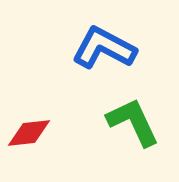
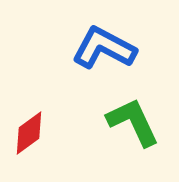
red diamond: rotated 30 degrees counterclockwise
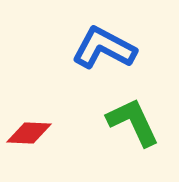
red diamond: rotated 39 degrees clockwise
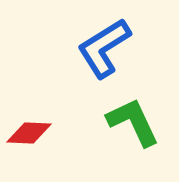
blue L-shape: rotated 60 degrees counterclockwise
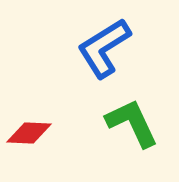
green L-shape: moved 1 px left, 1 px down
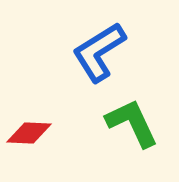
blue L-shape: moved 5 px left, 4 px down
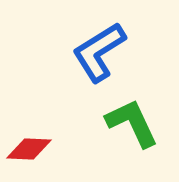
red diamond: moved 16 px down
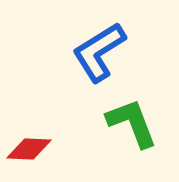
green L-shape: rotated 4 degrees clockwise
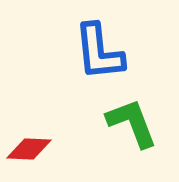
blue L-shape: rotated 64 degrees counterclockwise
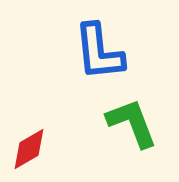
red diamond: rotated 33 degrees counterclockwise
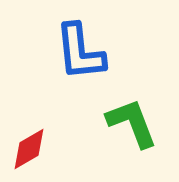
blue L-shape: moved 19 px left
